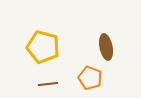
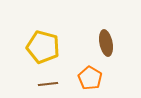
brown ellipse: moved 4 px up
orange pentagon: rotated 10 degrees clockwise
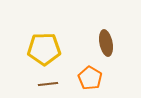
yellow pentagon: moved 1 px right, 2 px down; rotated 16 degrees counterclockwise
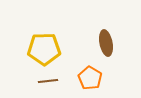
brown line: moved 3 px up
